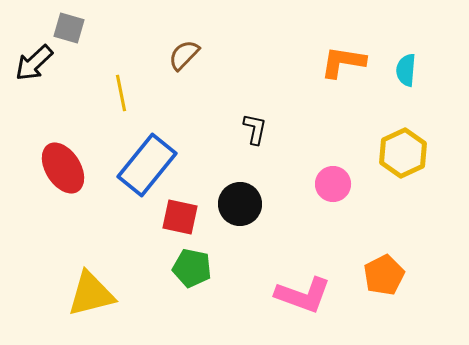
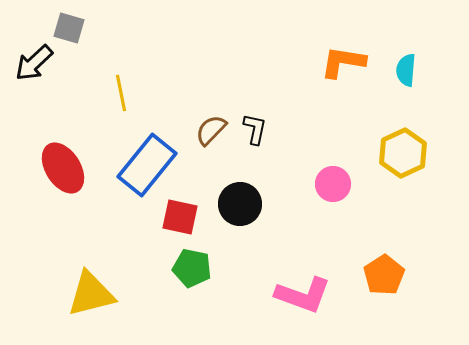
brown semicircle: moved 27 px right, 75 px down
orange pentagon: rotated 6 degrees counterclockwise
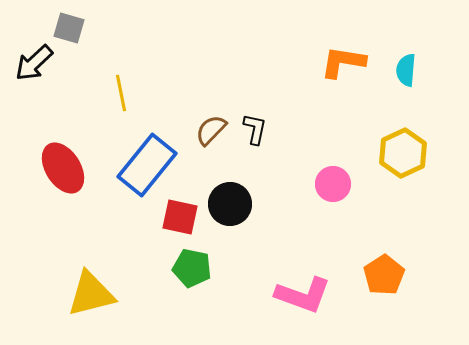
black circle: moved 10 px left
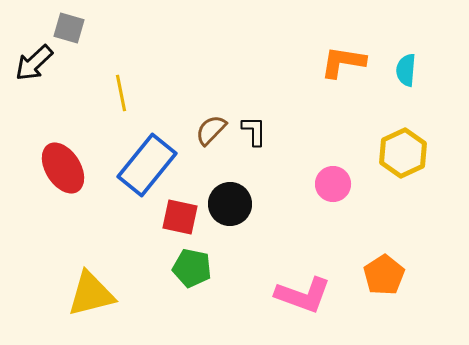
black L-shape: moved 1 px left, 2 px down; rotated 12 degrees counterclockwise
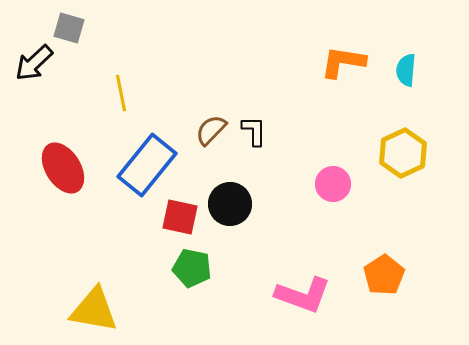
yellow triangle: moved 3 px right, 16 px down; rotated 24 degrees clockwise
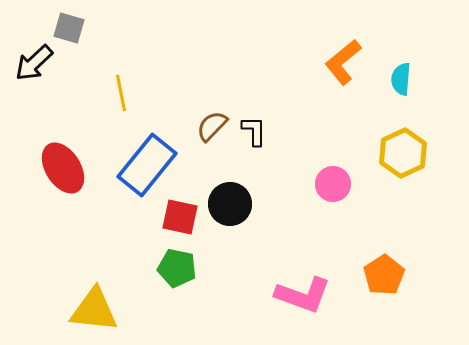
orange L-shape: rotated 48 degrees counterclockwise
cyan semicircle: moved 5 px left, 9 px down
brown semicircle: moved 1 px right, 4 px up
green pentagon: moved 15 px left
yellow triangle: rotated 4 degrees counterclockwise
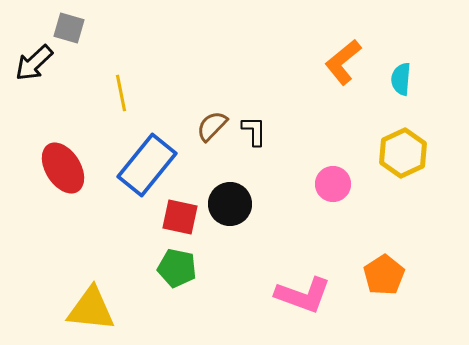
yellow triangle: moved 3 px left, 1 px up
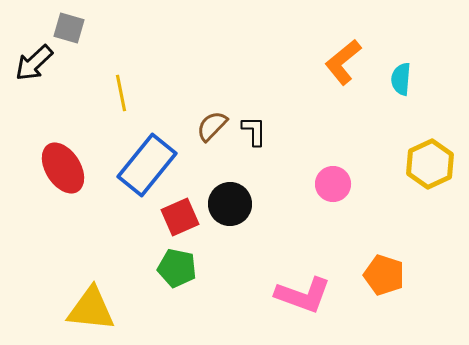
yellow hexagon: moved 27 px right, 11 px down
red square: rotated 36 degrees counterclockwise
orange pentagon: rotated 21 degrees counterclockwise
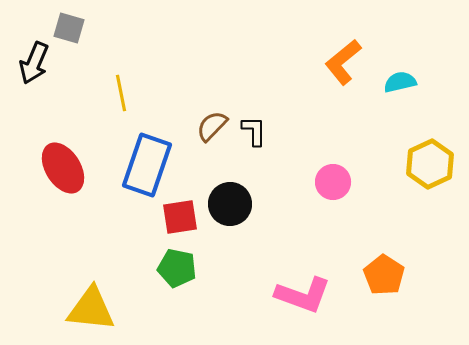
black arrow: rotated 24 degrees counterclockwise
cyan semicircle: moved 1 px left, 3 px down; rotated 72 degrees clockwise
blue rectangle: rotated 20 degrees counterclockwise
pink circle: moved 2 px up
red square: rotated 15 degrees clockwise
orange pentagon: rotated 15 degrees clockwise
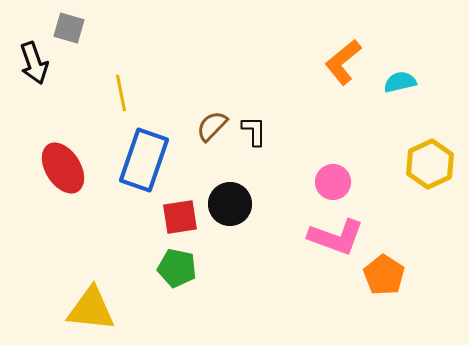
black arrow: rotated 42 degrees counterclockwise
blue rectangle: moved 3 px left, 5 px up
pink L-shape: moved 33 px right, 58 px up
